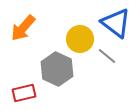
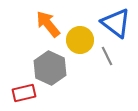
orange arrow: moved 25 px right, 4 px up; rotated 100 degrees clockwise
yellow circle: moved 1 px down
gray line: rotated 24 degrees clockwise
gray hexagon: moved 7 px left, 1 px up
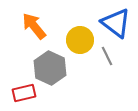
orange arrow: moved 14 px left, 2 px down
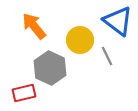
blue triangle: moved 2 px right, 2 px up
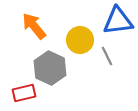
blue triangle: rotated 44 degrees counterclockwise
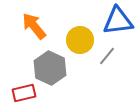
gray line: rotated 66 degrees clockwise
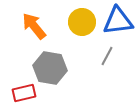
yellow circle: moved 2 px right, 18 px up
gray line: rotated 12 degrees counterclockwise
gray hexagon: rotated 16 degrees counterclockwise
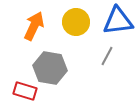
yellow circle: moved 6 px left
orange arrow: rotated 64 degrees clockwise
red rectangle: moved 1 px right, 2 px up; rotated 30 degrees clockwise
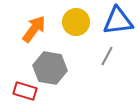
orange arrow: moved 3 px down; rotated 12 degrees clockwise
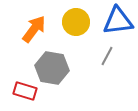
gray hexagon: moved 2 px right
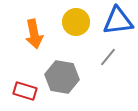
orange arrow: moved 5 px down; rotated 132 degrees clockwise
gray line: moved 1 px right, 1 px down; rotated 12 degrees clockwise
gray hexagon: moved 10 px right, 9 px down
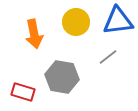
gray line: rotated 12 degrees clockwise
red rectangle: moved 2 px left, 1 px down
